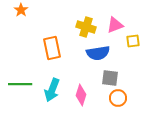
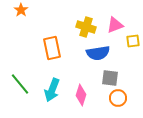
green line: rotated 50 degrees clockwise
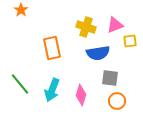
yellow square: moved 3 px left
orange circle: moved 1 px left, 3 px down
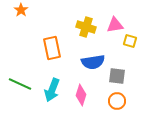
pink triangle: rotated 12 degrees clockwise
yellow square: rotated 24 degrees clockwise
blue semicircle: moved 5 px left, 9 px down
gray square: moved 7 px right, 2 px up
green line: rotated 25 degrees counterclockwise
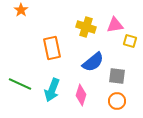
blue semicircle: rotated 30 degrees counterclockwise
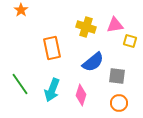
green line: rotated 30 degrees clockwise
orange circle: moved 2 px right, 2 px down
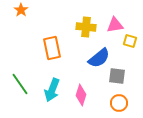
yellow cross: rotated 12 degrees counterclockwise
blue semicircle: moved 6 px right, 4 px up
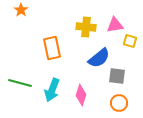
green line: moved 1 px up; rotated 40 degrees counterclockwise
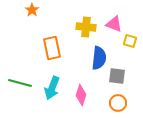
orange star: moved 11 px right
pink triangle: moved 1 px left, 1 px up; rotated 30 degrees clockwise
blue semicircle: rotated 45 degrees counterclockwise
cyan arrow: moved 2 px up
orange circle: moved 1 px left
